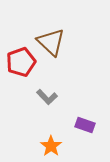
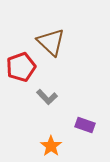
red pentagon: moved 5 px down
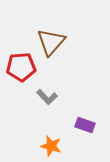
brown triangle: rotated 28 degrees clockwise
red pentagon: rotated 16 degrees clockwise
orange star: rotated 20 degrees counterclockwise
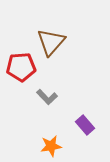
purple rectangle: rotated 30 degrees clockwise
orange star: rotated 25 degrees counterclockwise
